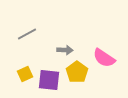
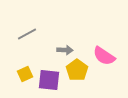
pink semicircle: moved 2 px up
yellow pentagon: moved 2 px up
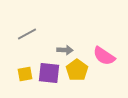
yellow square: rotated 14 degrees clockwise
purple square: moved 7 px up
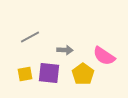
gray line: moved 3 px right, 3 px down
yellow pentagon: moved 6 px right, 4 px down
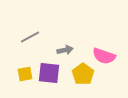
gray arrow: rotated 14 degrees counterclockwise
pink semicircle: rotated 15 degrees counterclockwise
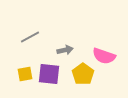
purple square: moved 1 px down
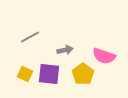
yellow square: rotated 35 degrees clockwise
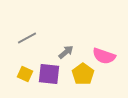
gray line: moved 3 px left, 1 px down
gray arrow: moved 1 px right, 2 px down; rotated 28 degrees counterclockwise
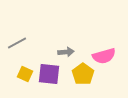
gray line: moved 10 px left, 5 px down
gray arrow: rotated 35 degrees clockwise
pink semicircle: rotated 35 degrees counterclockwise
